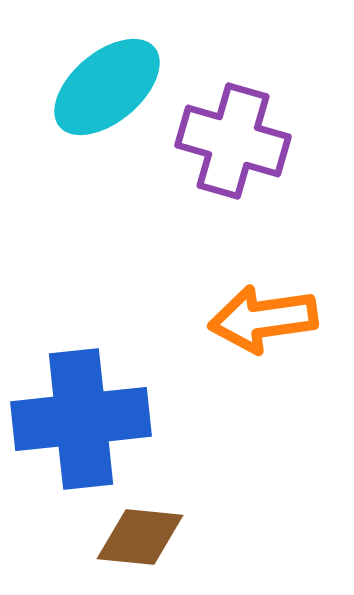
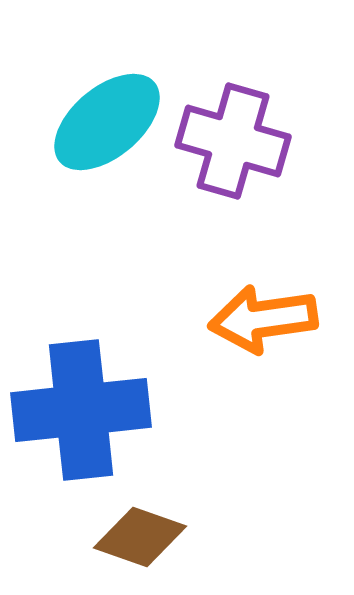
cyan ellipse: moved 35 px down
blue cross: moved 9 px up
brown diamond: rotated 14 degrees clockwise
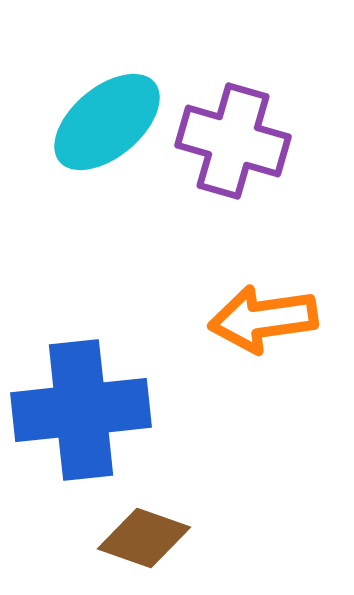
brown diamond: moved 4 px right, 1 px down
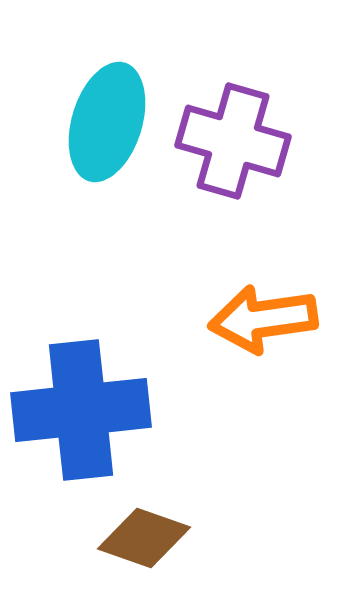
cyan ellipse: rotated 33 degrees counterclockwise
